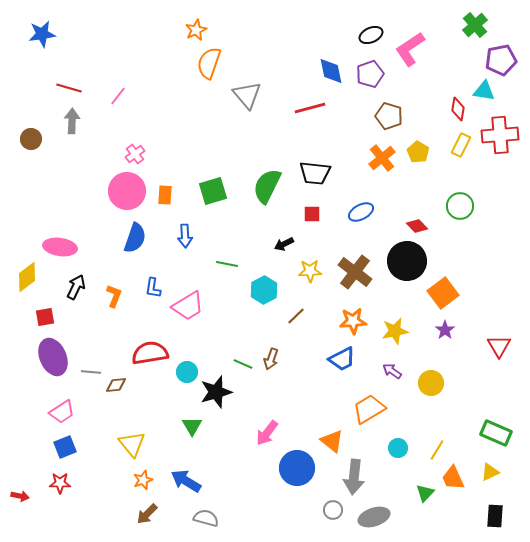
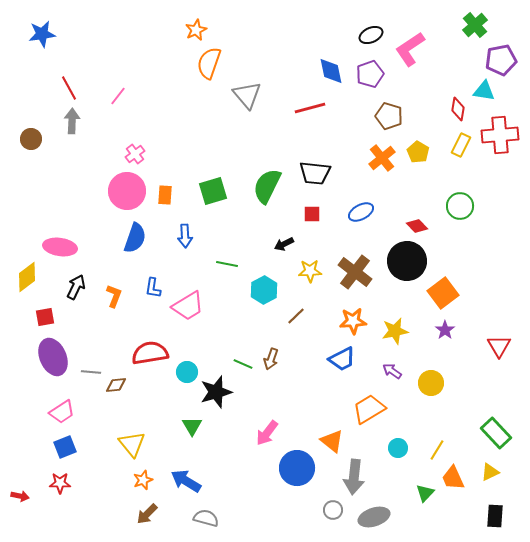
red line at (69, 88): rotated 45 degrees clockwise
green rectangle at (496, 433): rotated 24 degrees clockwise
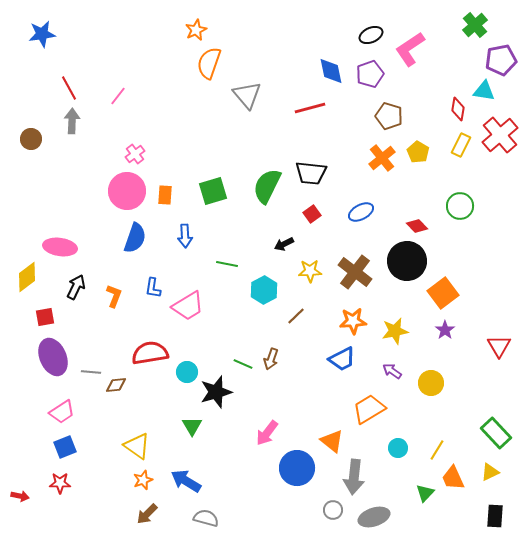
red cross at (500, 135): rotated 36 degrees counterclockwise
black trapezoid at (315, 173): moved 4 px left
red square at (312, 214): rotated 36 degrees counterclockwise
yellow triangle at (132, 444): moved 5 px right, 2 px down; rotated 16 degrees counterclockwise
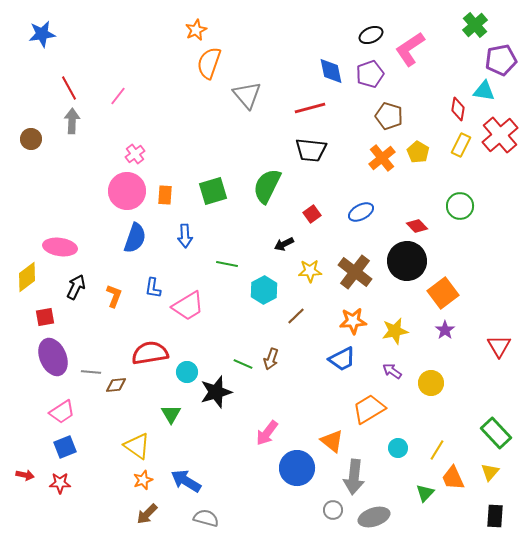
black trapezoid at (311, 173): moved 23 px up
green triangle at (192, 426): moved 21 px left, 12 px up
yellow triangle at (490, 472): rotated 24 degrees counterclockwise
red arrow at (20, 496): moved 5 px right, 21 px up
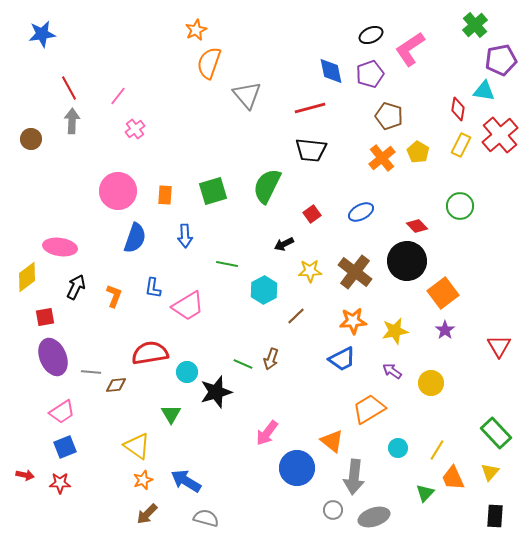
pink cross at (135, 154): moved 25 px up
pink circle at (127, 191): moved 9 px left
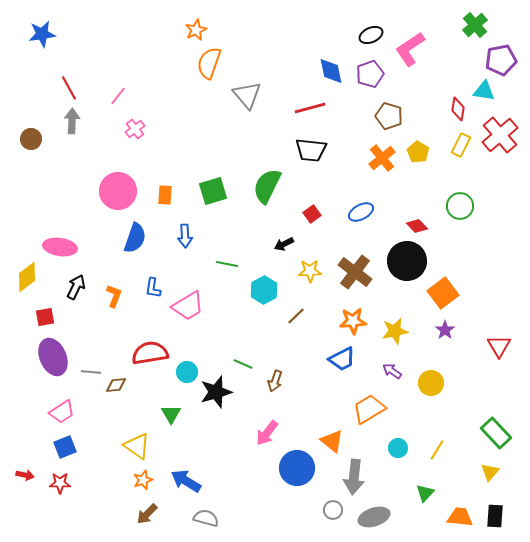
brown arrow at (271, 359): moved 4 px right, 22 px down
orange trapezoid at (453, 478): moved 7 px right, 39 px down; rotated 120 degrees clockwise
